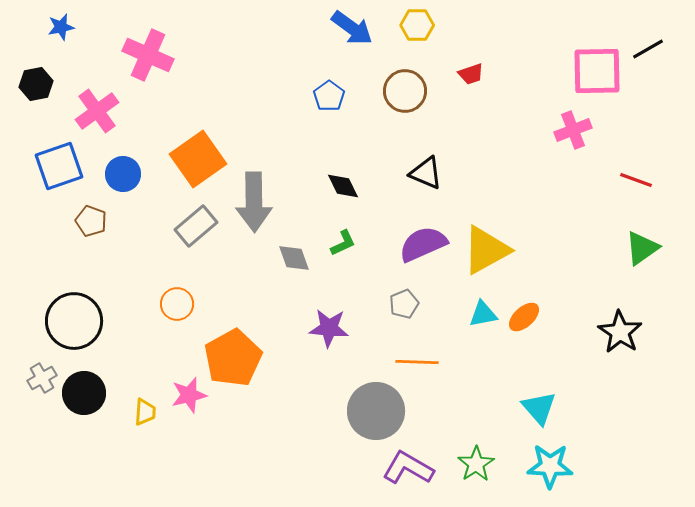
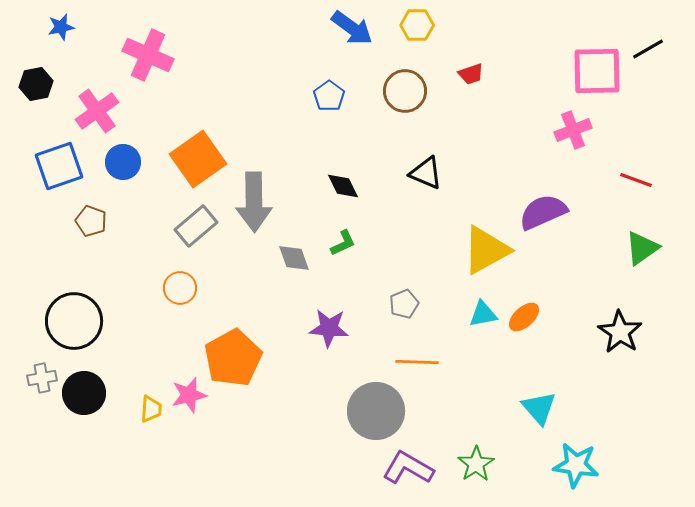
blue circle at (123, 174): moved 12 px up
purple semicircle at (423, 244): moved 120 px right, 32 px up
orange circle at (177, 304): moved 3 px right, 16 px up
gray cross at (42, 378): rotated 20 degrees clockwise
yellow trapezoid at (145, 412): moved 6 px right, 3 px up
cyan star at (550, 466): moved 26 px right, 1 px up; rotated 6 degrees clockwise
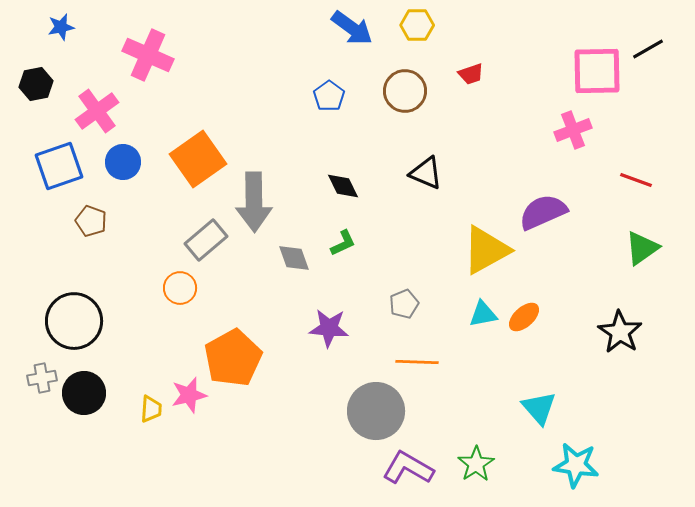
gray rectangle at (196, 226): moved 10 px right, 14 px down
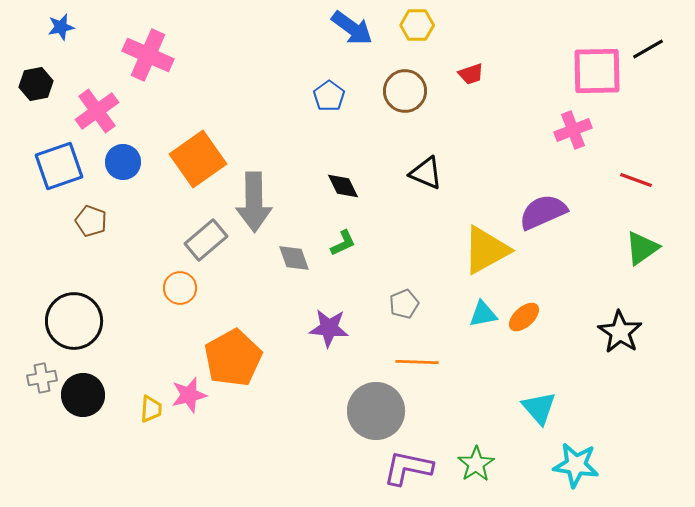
black circle at (84, 393): moved 1 px left, 2 px down
purple L-shape at (408, 468): rotated 18 degrees counterclockwise
